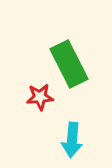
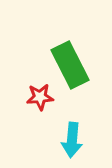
green rectangle: moved 1 px right, 1 px down
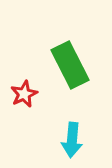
red star: moved 16 px left, 3 px up; rotated 20 degrees counterclockwise
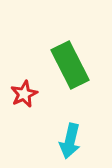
cyan arrow: moved 2 px left, 1 px down; rotated 8 degrees clockwise
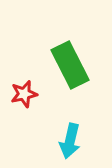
red star: rotated 12 degrees clockwise
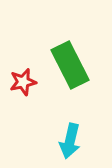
red star: moved 1 px left, 12 px up
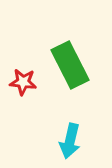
red star: rotated 20 degrees clockwise
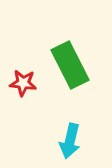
red star: moved 1 px down
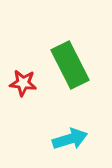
cyan arrow: moved 2 px up; rotated 120 degrees counterclockwise
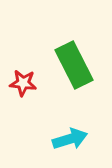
green rectangle: moved 4 px right
